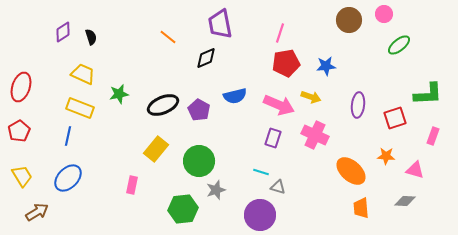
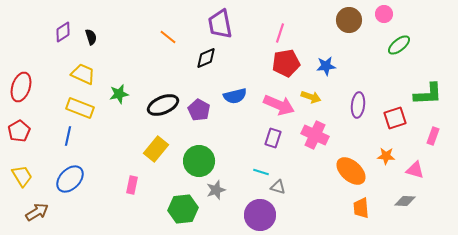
blue ellipse at (68, 178): moved 2 px right, 1 px down
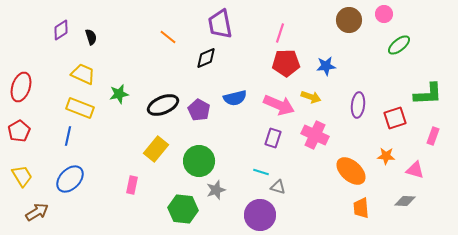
purple diamond at (63, 32): moved 2 px left, 2 px up
red pentagon at (286, 63): rotated 8 degrees clockwise
blue semicircle at (235, 96): moved 2 px down
green hexagon at (183, 209): rotated 12 degrees clockwise
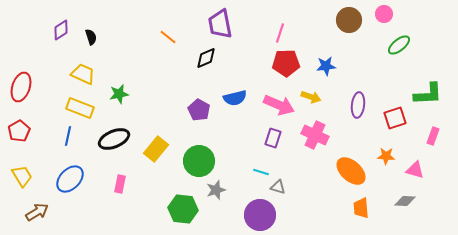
black ellipse at (163, 105): moved 49 px left, 34 px down
pink rectangle at (132, 185): moved 12 px left, 1 px up
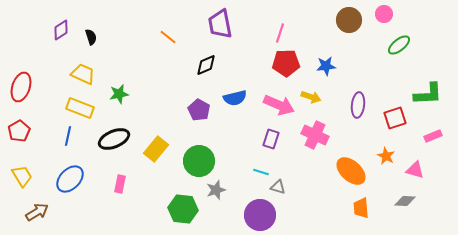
black diamond at (206, 58): moved 7 px down
pink rectangle at (433, 136): rotated 48 degrees clockwise
purple rectangle at (273, 138): moved 2 px left, 1 px down
orange star at (386, 156): rotated 24 degrees clockwise
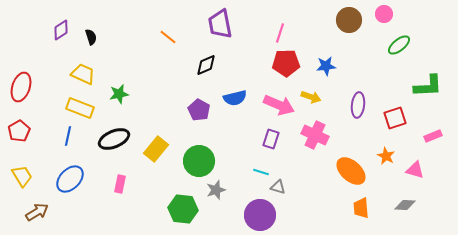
green L-shape at (428, 94): moved 8 px up
gray diamond at (405, 201): moved 4 px down
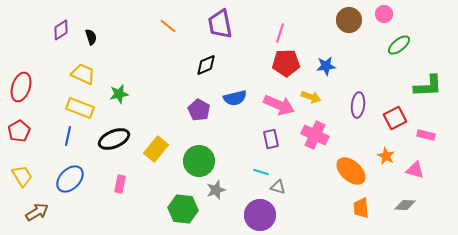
orange line at (168, 37): moved 11 px up
red square at (395, 118): rotated 10 degrees counterclockwise
pink rectangle at (433, 136): moved 7 px left, 1 px up; rotated 36 degrees clockwise
purple rectangle at (271, 139): rotated 30 degrees counterclockwise
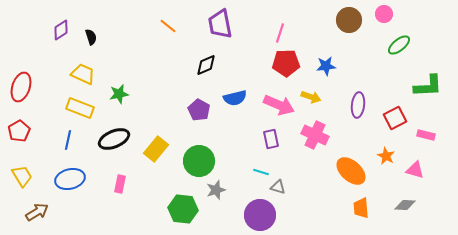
blue line at (68, 136): moved 4 px down
blue ellipse at (70, 179): rotated 32 degrees clockwise
